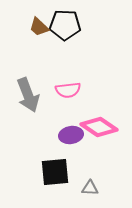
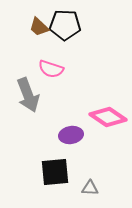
pink semicircle: moved 17 px left, 21 px up; rotated 25 degrees clockwise
pink diamond: moved 9 px right, 10 px up
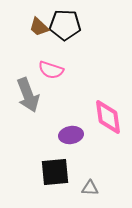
pink semicircle: moved 1 px down
pink diamond: rotated 48 degrees clockwise
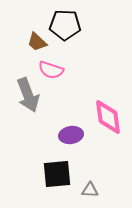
brown trapezoid: moved 2 px left, 15 px down
black square: moved 2 px right, 2 px down
gray triangle: moved 2 px down
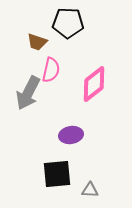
black pentagon: moved 3 px right, 2 px up
brown trapezoid: rotated 25 degrees counterclockwise
pink semicircle: rotated 95 degrees counterclockwise
gray arrow: moved 2 px up; rotated 48 degrees clockwise
pink diamond: moved 14 px left, 33 px up; rotated 60 degrees clockwise
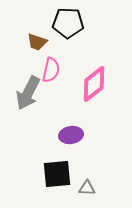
gray triangle: moved 3 px left, 2 px up
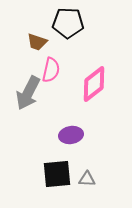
gray triangle: moved 9 px up
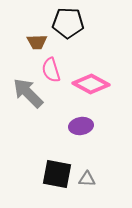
brown trapezoid: rotated 20 degrees counterclockwise
pink semicircle: rotated 150 degrees clockwise
pink diamond: moved 3 px left; rotated 66 degrees clockwise
gray arrow: rotated 108 degrees clockwise
purple ellipse: moved 10 px right, 9 px up
black square: rotated 16 degrees clockwise
